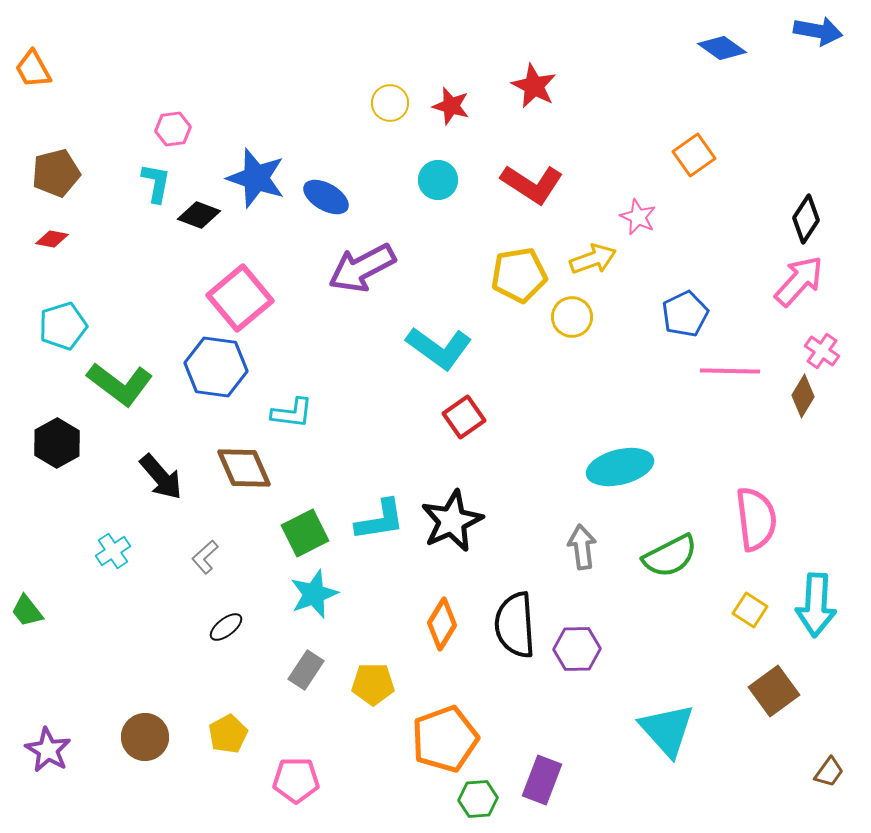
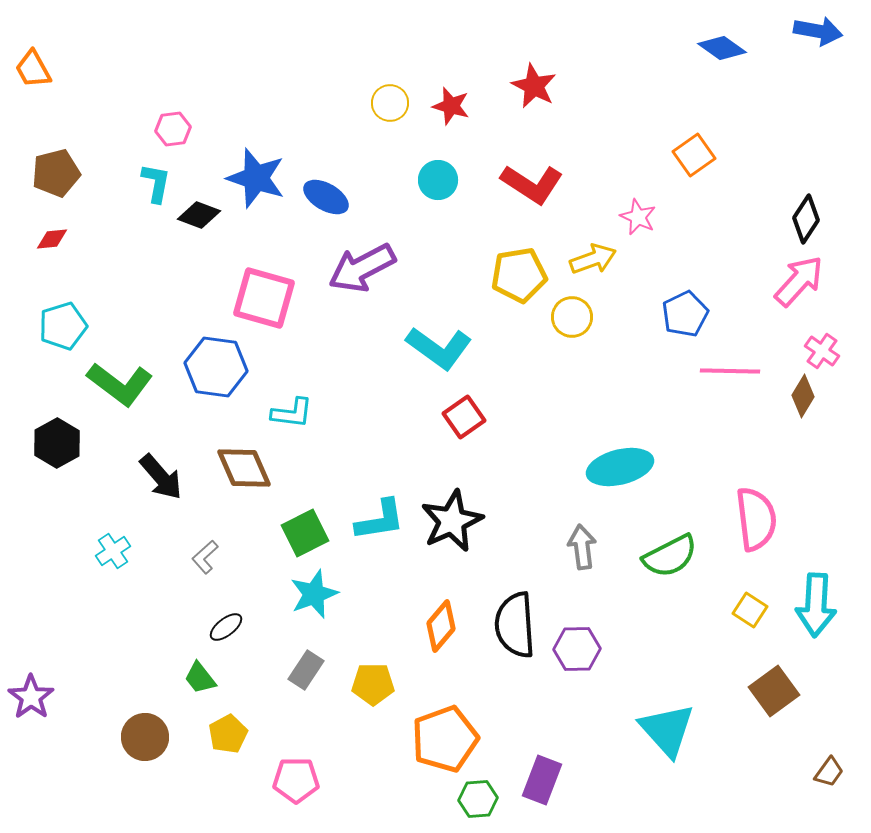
red diamond at (52, 239): rotated 16 degrees counterclockwise
pink square at (240, 298): moved 24 px right; rotated 34 degrees counterclockwise
green trapezoid at (27, 611): moved 173 px right, 67 px down
orange diamond at (442, 624): moved 1 px left, 2 px down; rotated 9 degrees clockwise
purple star at (48, 750): moved 17 px left, 53 px up; rotated 6 degrees clockwise
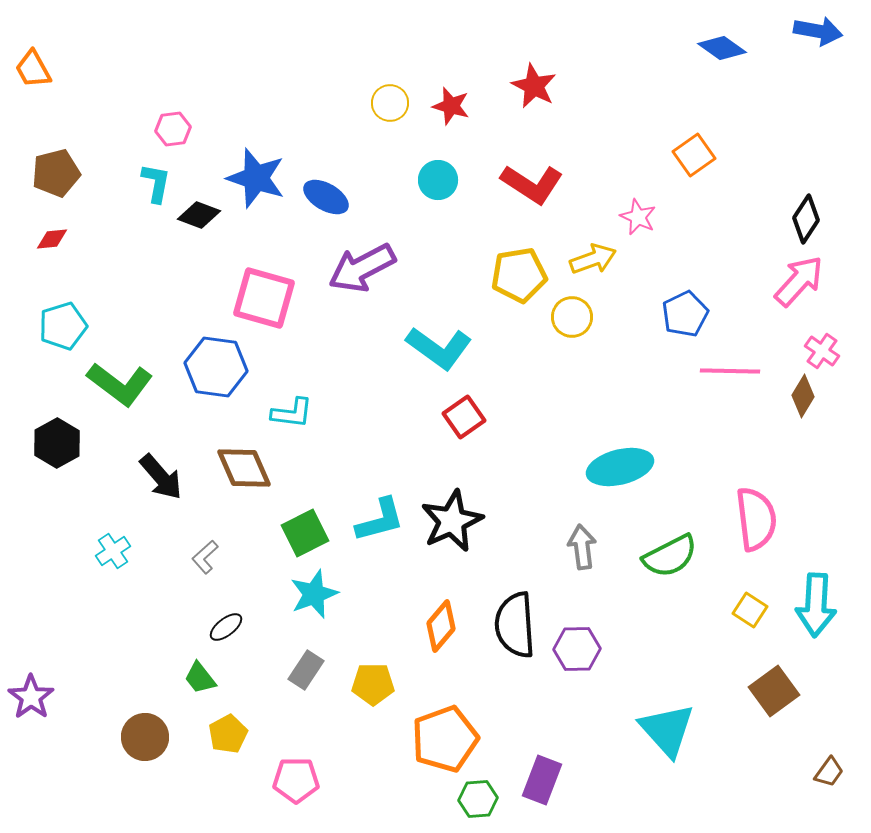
cyan L-shape at (380, 520): rotated 6 degrees counterclockwise
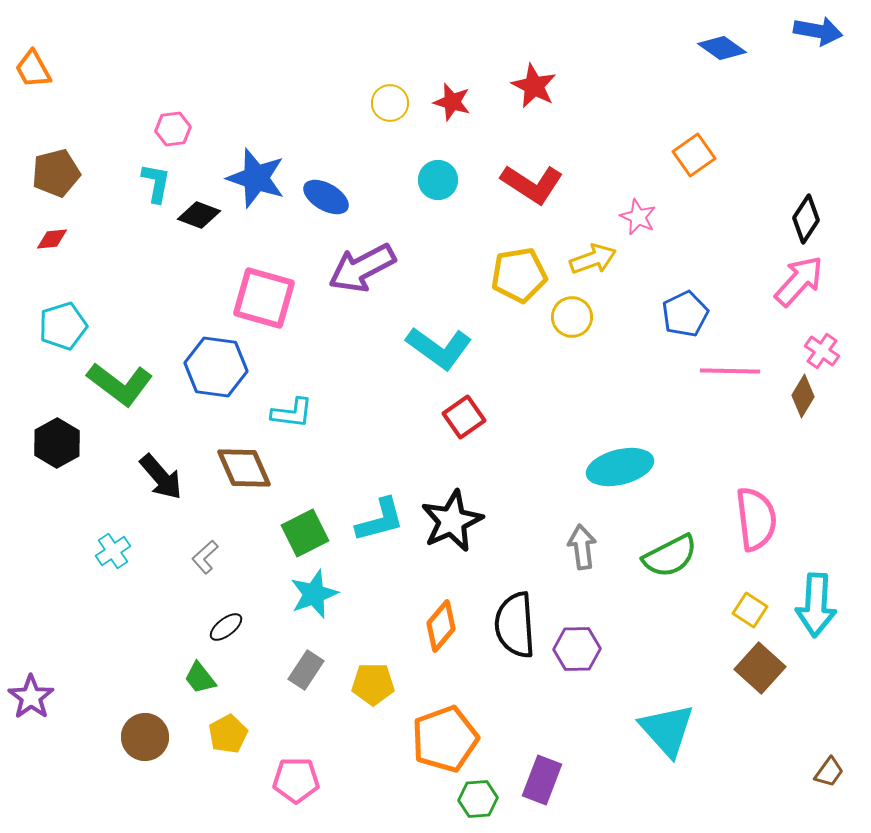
red star at (451, 106): moved 1 px right, 4 px up
brown square at (774, 691): moved 14 px left, 23 px up; rotated 12 degrees counterclockwise
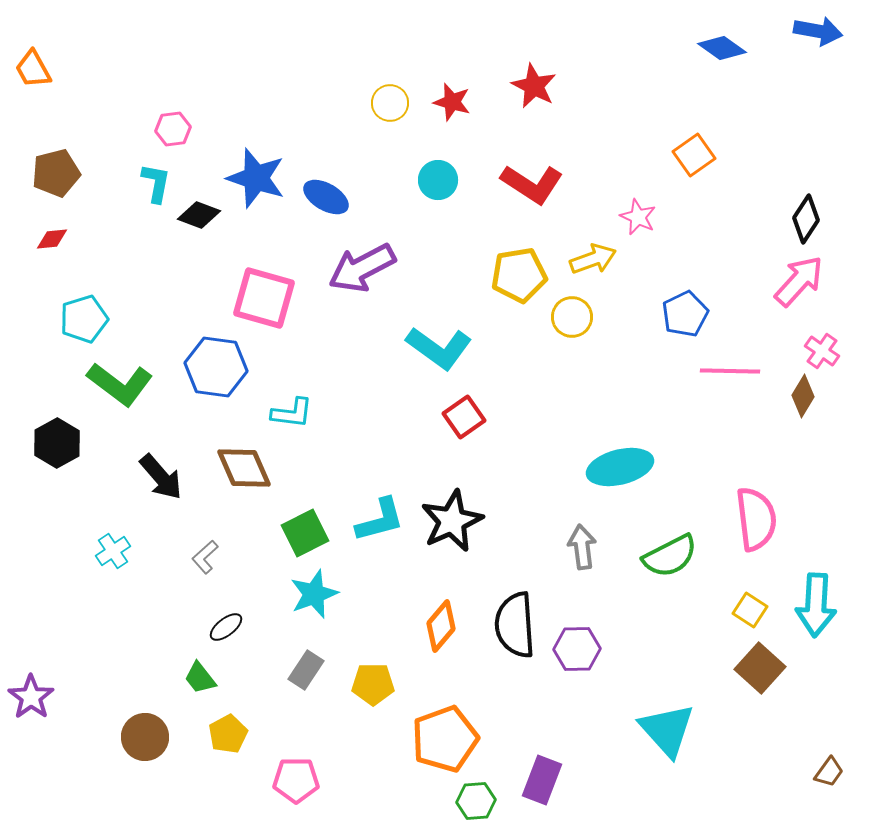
cyan pentagon at (63, 326): moved 21 px right, 7 px up
green hexagon at (478, 799): moved 2 px left, 2 px down
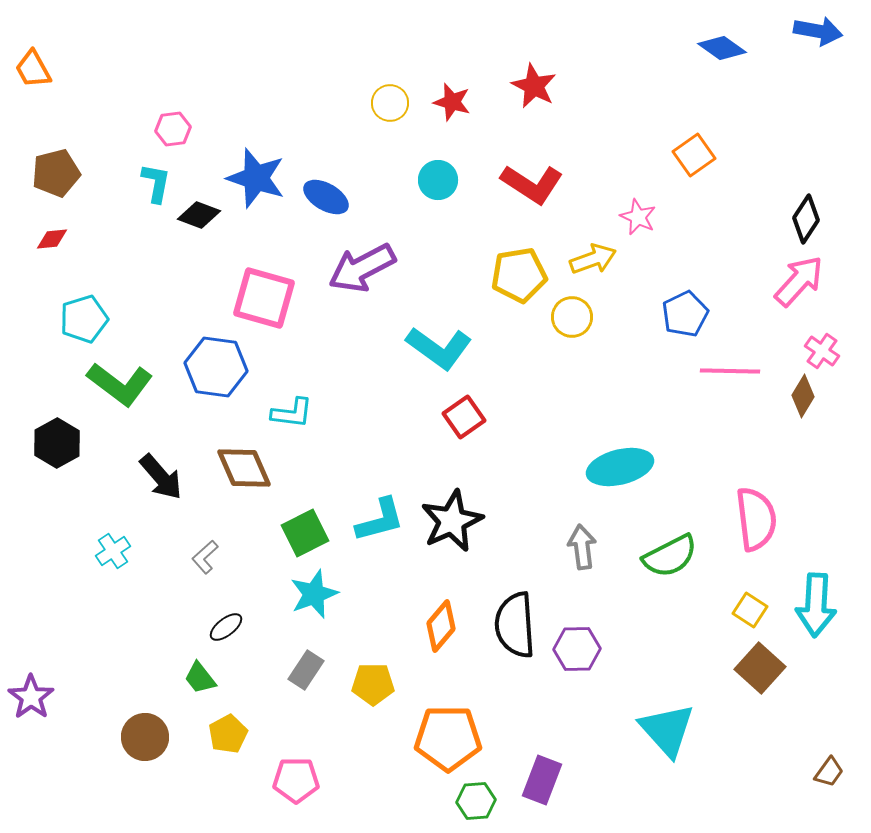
orange pentagon at (445, 739): moved 3 px right, 1 px up; rotated 20 degrees clockwise
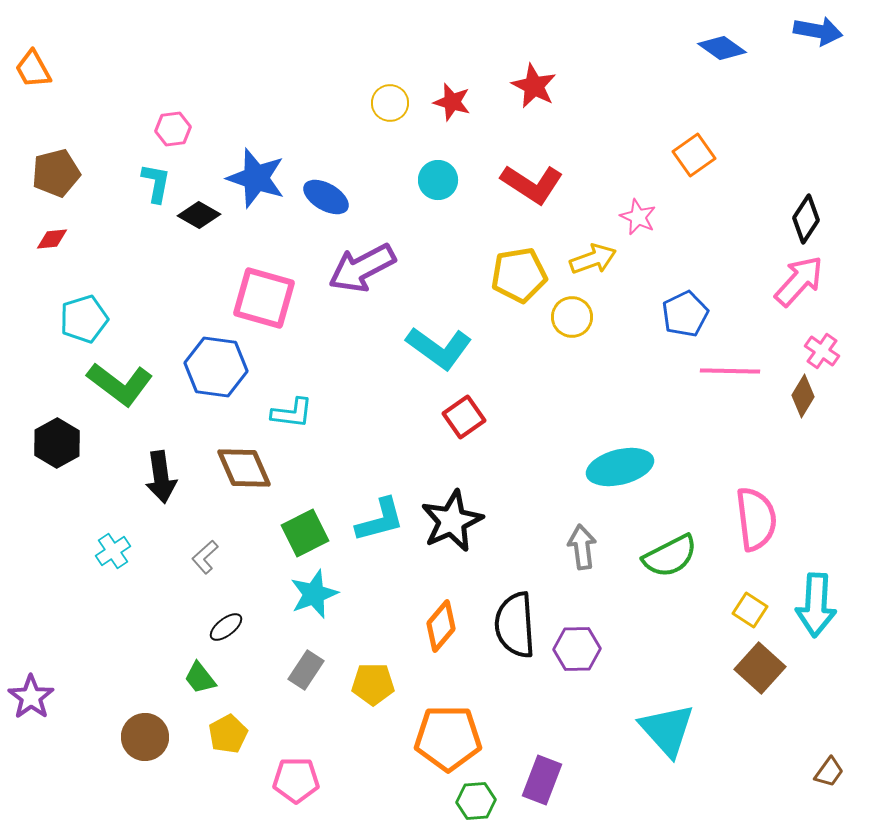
black diamond at (199, 215): rotated 9 degrees clockwise
black arrow at (161, 477): rotated 33 degrees clockwise
